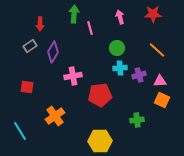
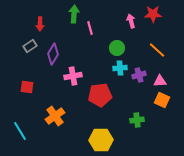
pink arrow: moved 11 px right, 4 px down
purple diamond: moved 2 px down
yellow hexagon: moved 1 px right, 1 px up
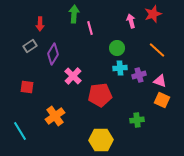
red star: rotated 18 degrees counterclockwise
pink cross: rotated 36 degrees counterclockwise
pink triangle: rotated 24 degrees clockwise
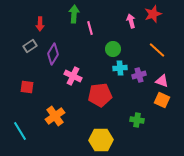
green circle: moved 4 px left, 1 px down
pink cross: rotated 18 degrees counterclockwise
pink triangle: moved 2 px right
green cross: rotated 16 degrees clockwise
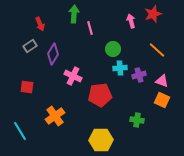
red arrow: rotated 24 degrees counterclockwise
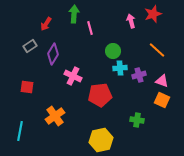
red arrow: moved 6 px right; rotated 56 degrees clockwise
green circle: moved 2 px down
cyan line: rotated 42 degrees clockwise
yellow hexagon: rotated 10 degrees counterclockwise
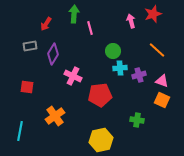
gray rectangle: rotated 24 degrees clockwise
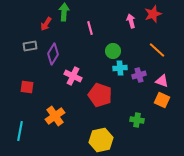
green arrow: moved 10 px left, 2 px up
red pentagon: rotated 25 degrees clockwise
